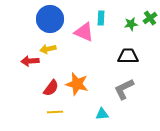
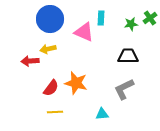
orange star: moved 1 px left, 1 px up
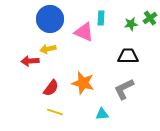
orange star: moved 7 px right
yellow line: rotated 21 degrees clockwise
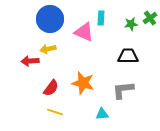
gray L-shape: moved 1 px left, 1 px down; rotated 20 degrees clockwise
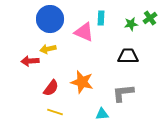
orange star: moved 1 px left, 1 px up
gray L-shape: moved 3 px down
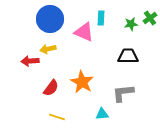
orange star: rotated 15 degrees clockwise
yellow line: moved 2 px right, 5 px down
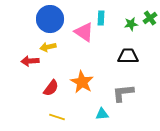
pink triangle: rotated 10 degrees clockwise
yellow arrow: moved 2 px up
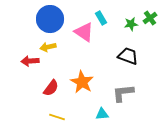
cyan rectangle: rotated 32 degrees counterclockwise
black trapezoid: rotated 20 degrees clockwise
